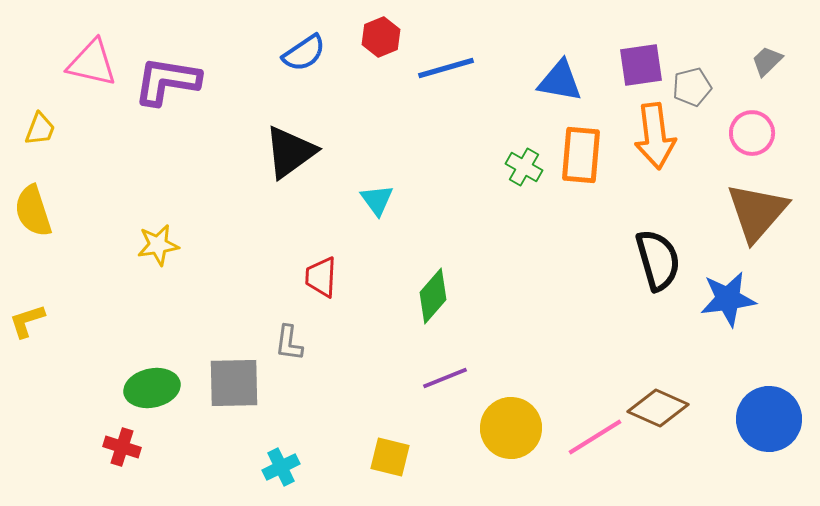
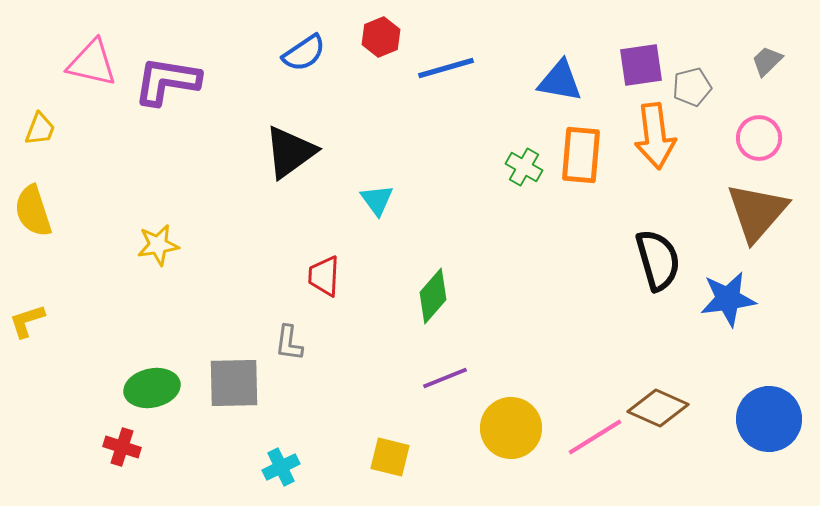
pink circle: moved 7 px right, 5 px down
red trapezoid: moved 3 px right, 1 px up
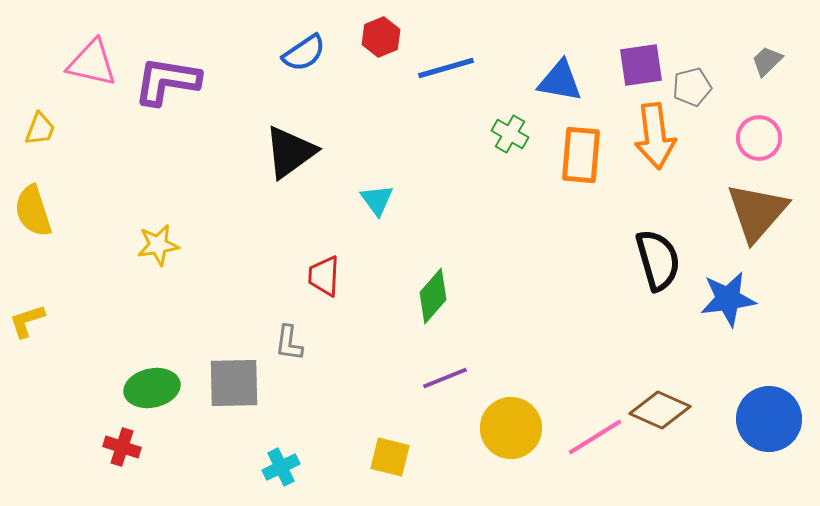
green cross: moved 14 px left, 33 px up
brown diamond: moved 2 px right, 2 px down
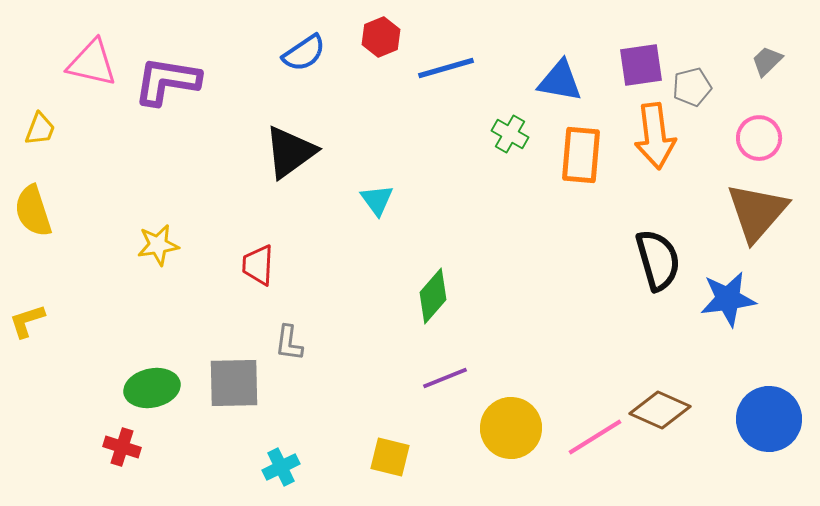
red trapezoid: moved 66 px left, 11 px up
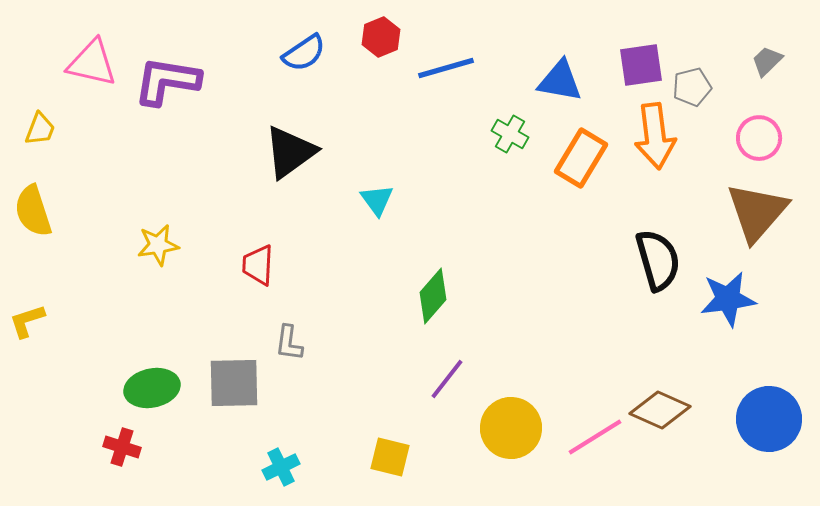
orange rectangle: moved 3 px down; rotated 26 degrees clockwise
purple line: moved 2 px right, 1 px down; rotated 30 degrees counterclockwise
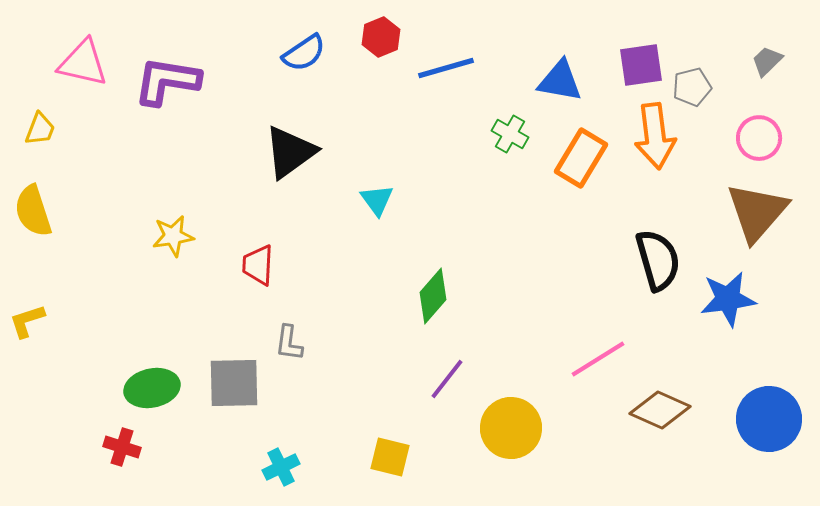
pink triangle: moved 9 px left
yellow star: moved 15 px right, 9 px up
pink line: moved 3 px right, 78 px up
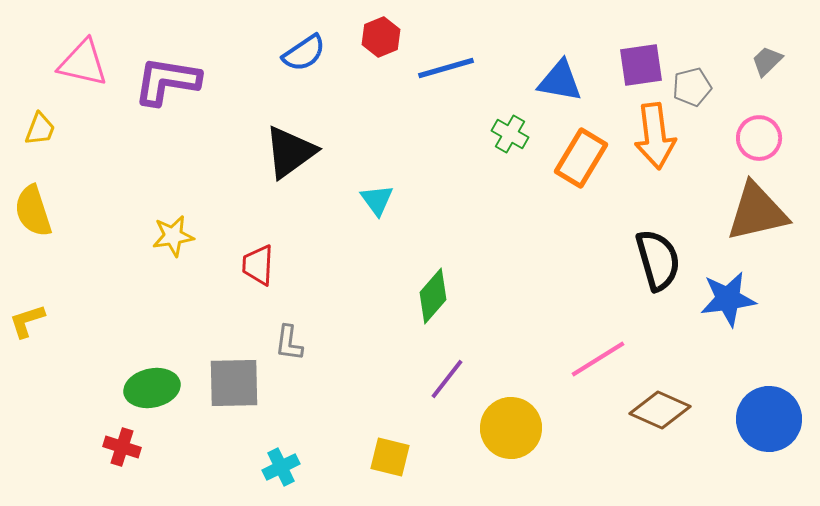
brown triangle: rotated 36 degrees clockwise
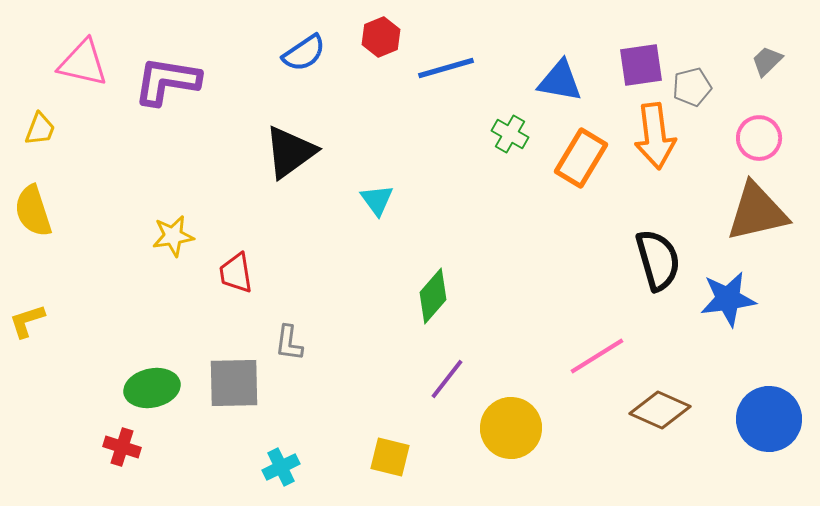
red trapezoid: moved 22 px left, 8 px down; rotated 12 degrees counterclockwise
pink line: moved 1 px left, 3 px up
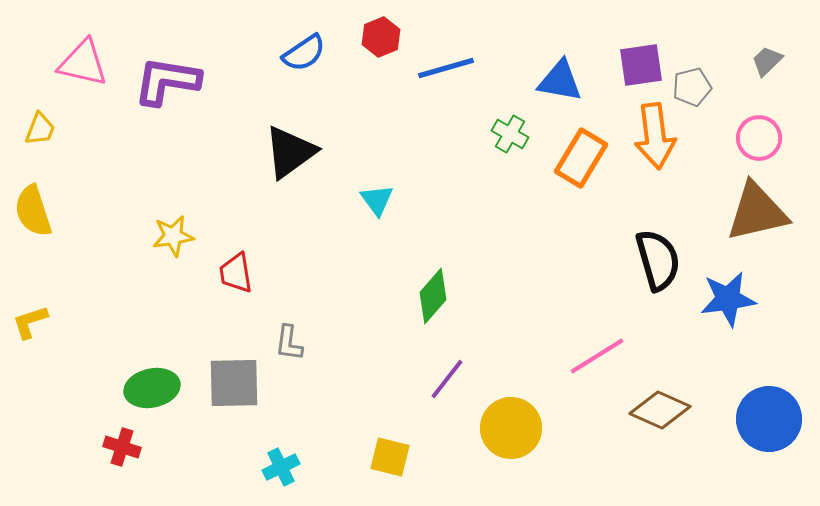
yellow L-shape: moved 3 px right, 1 px down
